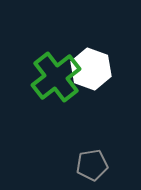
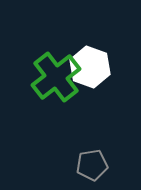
white hexagon: moved 1 px left, 2 px up
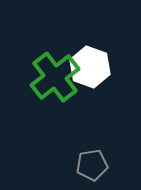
green cross: moved 1 px left
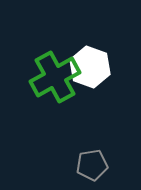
green cross: rotated 9 degrees clockwise
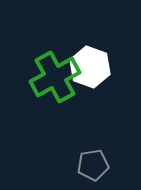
gray pentagon: moved 1 px right
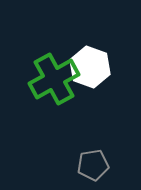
green cross: moved 1 px left, 2 px down
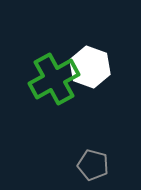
gray pentagon: rotated 24 degrees clockwise
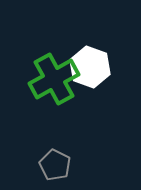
gray pentagon: moved 38 px left; rotated 12 degrees clockwise
